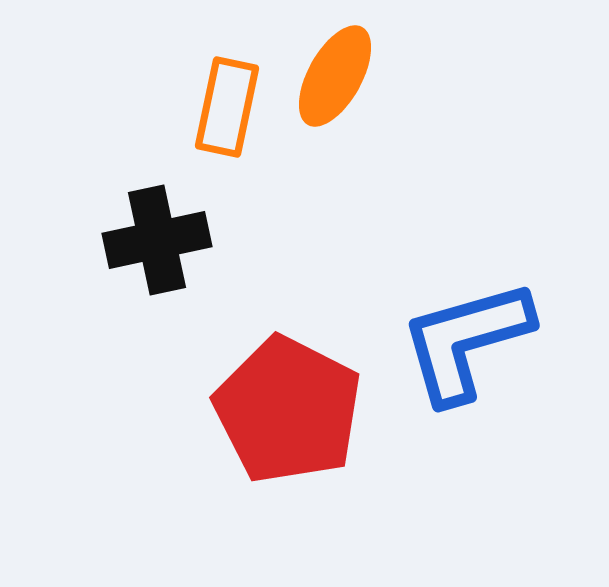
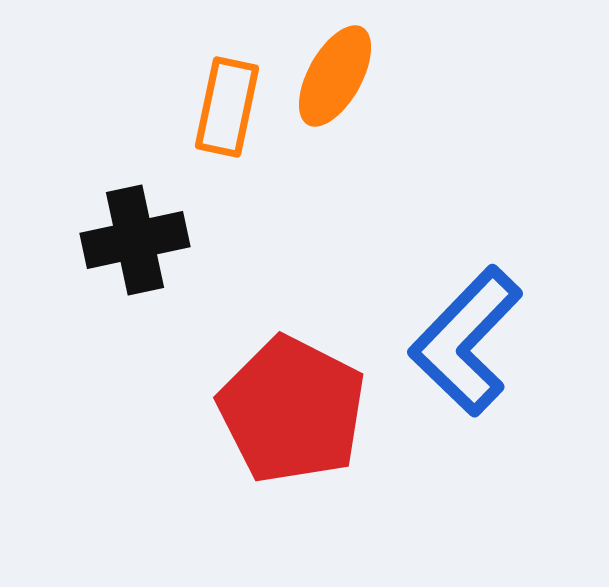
black cross: moved 22 px left
blue L-shape: rotated 30 degrees counterclockwise
red pentagon: moved 4 px right
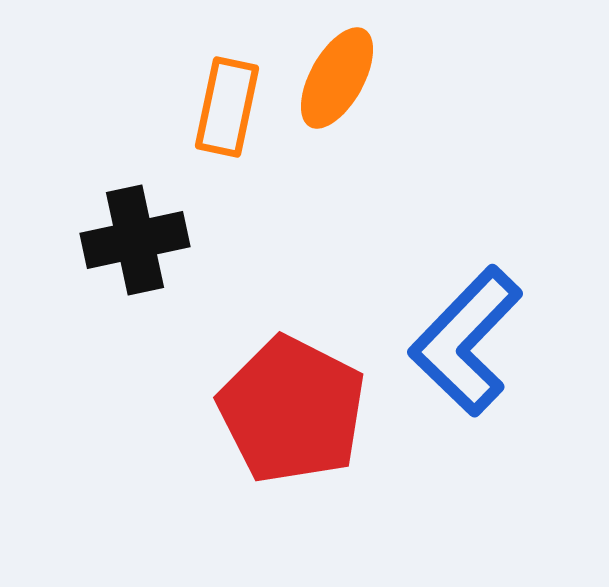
orange ellipse: moved 2 px right, 2 px down
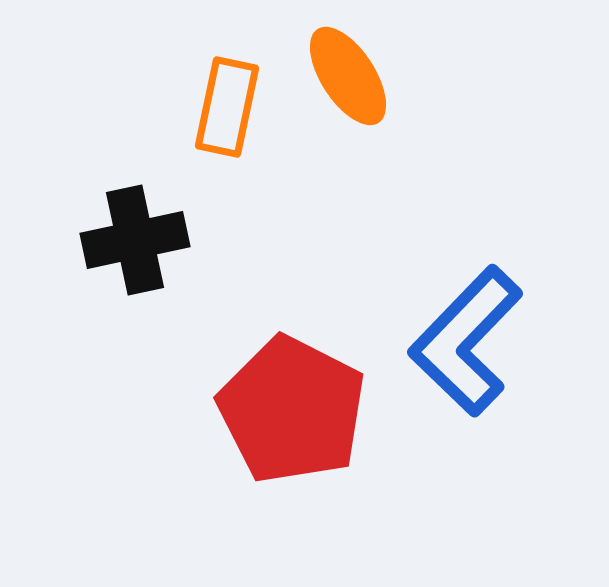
orange ellipse: moved 11 px right, 2 px up; rotated 62 degrees counterclockwise
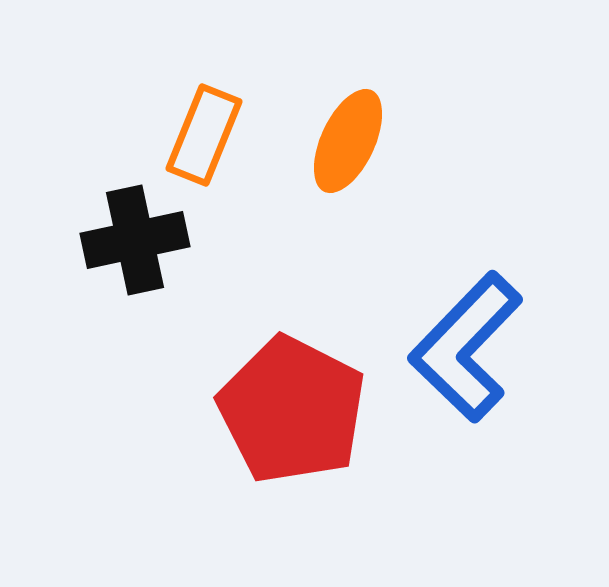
orange ellipse: moved 65 px down; rotated 58 degrees clockwise
orange rectangle: moved 23 px left, 28 px down; rotated 10 degrees clockwise
blue L-shape: moved 6 px down
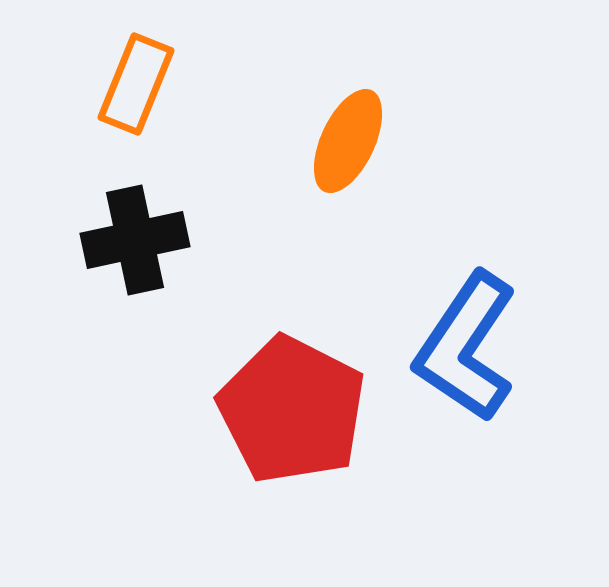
orange rectangle: moved 68 px left, 51 px up
blue L-shape: rotated 10 degrees counterclockwise
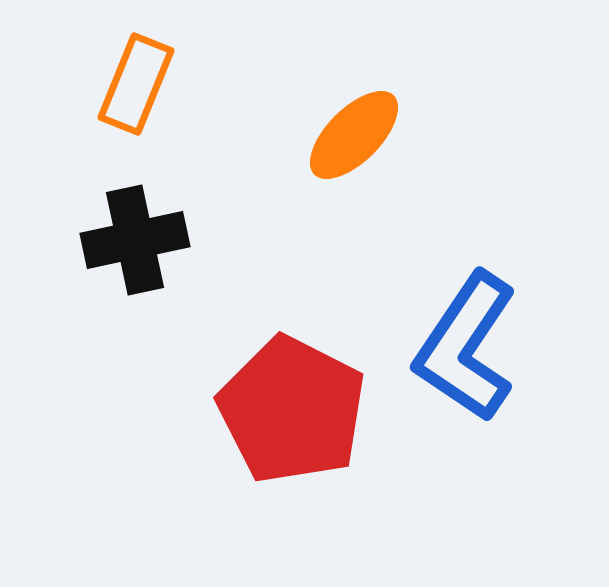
orange ellipse: moved 6 px right, 6 px up; rotated 20 degrees clockwise
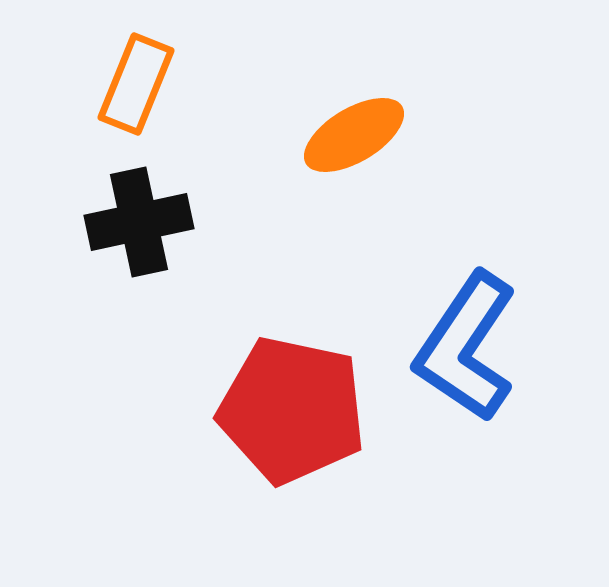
orange ellipse: rotated 14 degrees clockwise
black cross: moved 4 px right, 18 px up
red pentagon: rotated 15 degrees counterclockwise
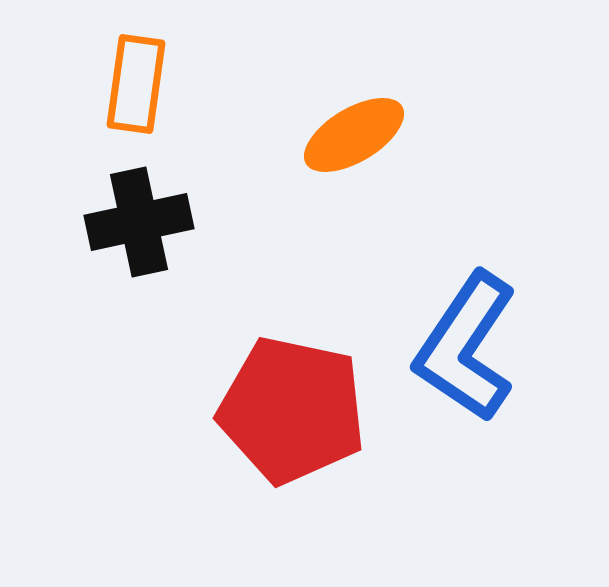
orange rectangle: rotated 14 degrees counterclockwise
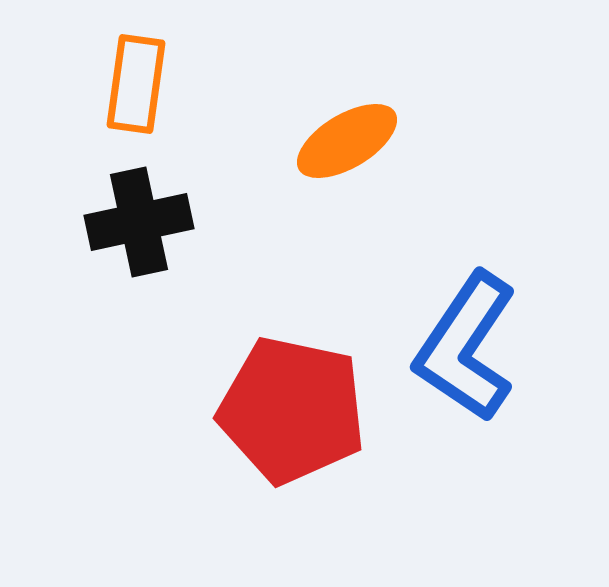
orange ellipse: moved 7 px left, 6 px down
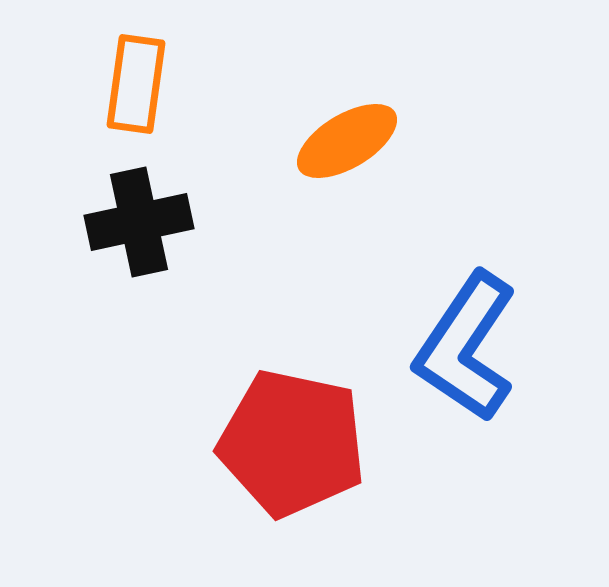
red pentagon: moved 33 px down
